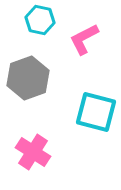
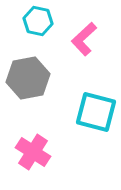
cyan hexagon: moved 2 px left, 1 px down
pink L-shape: rotated 16 degrees counterclockwise
gray hexagon: rotated 9 degrees clockwise
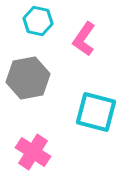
pink L-shape: rotated 12 degrees counterclockwise
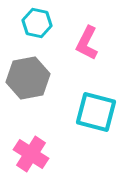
cyan hexagon: moved 1 px left, 2 px down
pink L-shape: moved 3 px right, 4 px down; rotated 8 degrees counterclockwise
pink cross: moved 2 px left, 2 px down
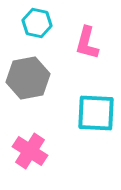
pink L-shape: rotated 12 degrees counterclockwise
cyan square: moved 1 px down; rotated 12 degrees counterclockwise
pink cross: moved 1 px left, 3 px up
